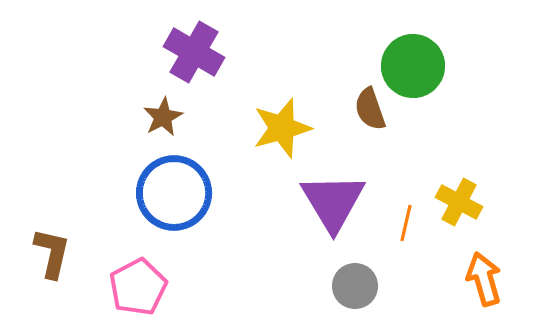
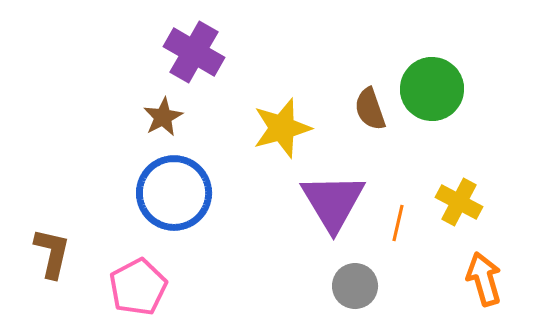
green circle: moved 19 px right, 23 px down
orange line: moved 8 px left
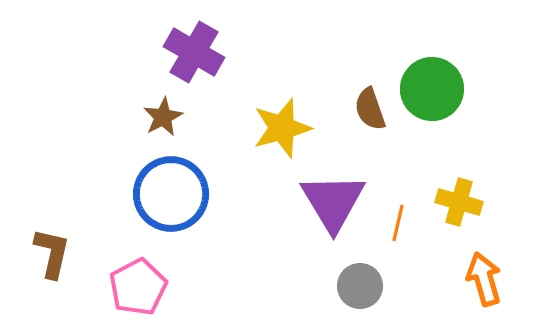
blue circle: moved 3 px left, 1 px down
yellow cross: rotated 12 degrees counterclockwise
gray circle: moved 5 px right
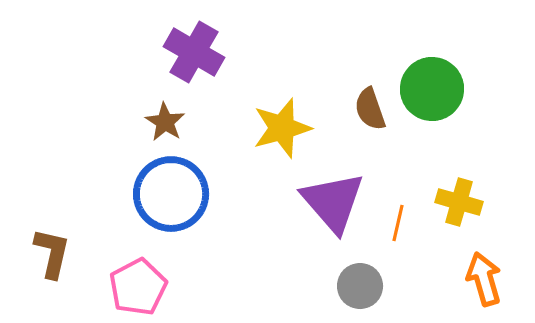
brown star: moved 2 px right, 5 px down; rotated 12 degrees counterclockwise
purple triangle: rotated 10 degrees counterclockwise
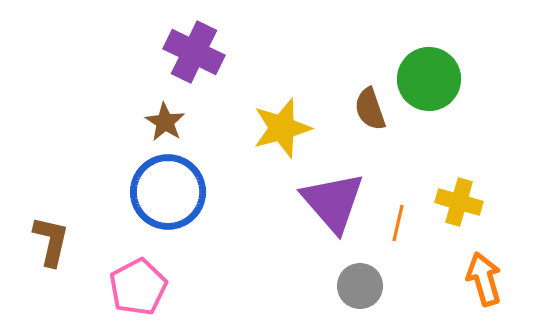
purple cross: rotated 4 degrees counterclockwise
green circle: moved 3 px left, 10 px up
blue circle: moved 3 px left, 2 px up
brown L-shape: moved 1 px left, 12 px up
